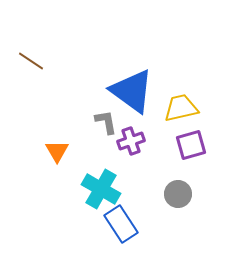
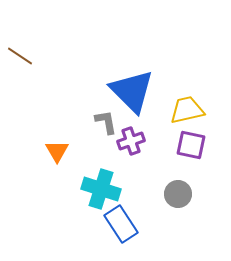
brown line: moved 11 px left, 5 px up
blue triangle: rotated 9 degrees clockwise
yellow trapezoid: moved 6 px right, 2 px down
purple square: rotated 28 degrees clockwise
cyan cross: rotated 12 degrees counterclockwise
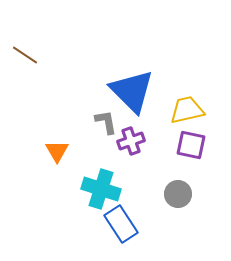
brown line: moved 5 px right, 1 px up
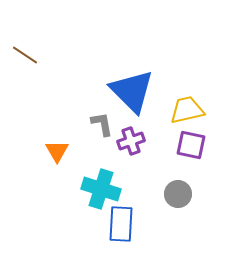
gray L-shape: moved 4 px left, 2 px down
blue rectangle: rotated 36 degrees clockwise
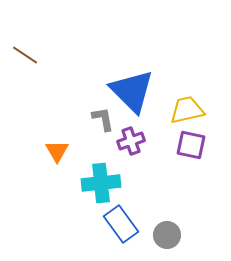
gray L-shape: moved 1 px right, 5 px up
cyan cross: moved 6 px up; rotated 24 degrees counterclockwise
gray circle: moved 11 px left, 41 px down
blue rectangle: rotated 39 degrees counterclockwise
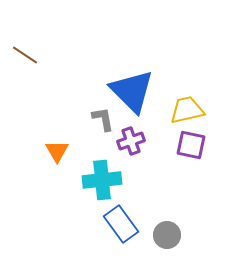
cyan cross: moved 1 px right, 3 px up
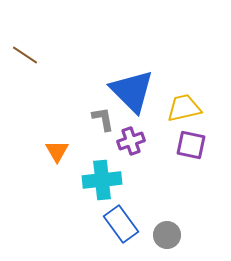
yellow trapezoid: moved 3 px left, 2 px up
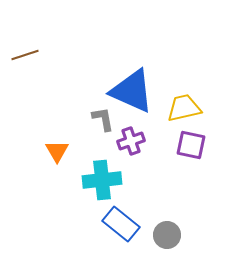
brown line: rotated 52 degrees counterclockwise
blue triangle: rotated 21 degrees counterclockwise
blue rectangle: rotated 15 degrees counterclockwise
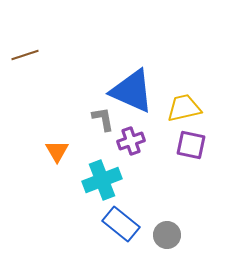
cyan cross: rotated 15 degrees counterclockwise
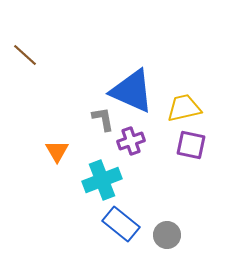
brown line: rotated 60 degrees clockwise
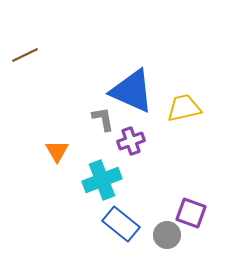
brown line: rotated 68 degrees counterclockwise
purple square: moved 68 px down; rotated 8 degrees clockwise
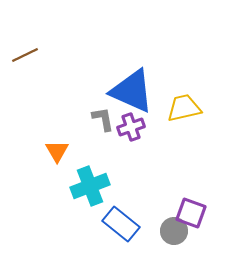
purple cross: moved 14 px up
cyan cross: moved 12 px left, 6 px down
gray circle: moved 7 px right, 4 px up
